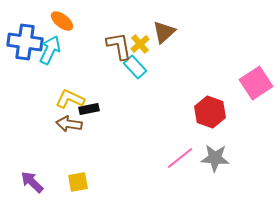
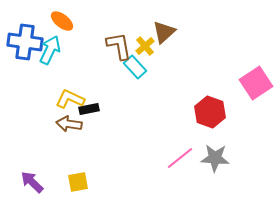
yellow cross: moved 5 px right, 2 px down
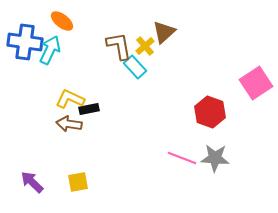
pink line: moved 2 px right; rotated 60 degrees clockwise
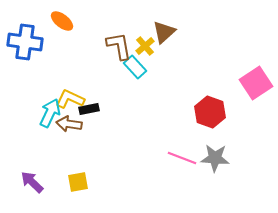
cyan arrow: moved 63 px down
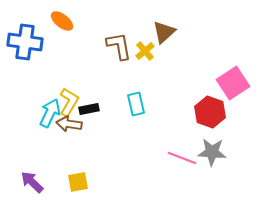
yellow cross: moved 5 px down
cyan rectangle: moved 1 px right, 37 px down; rotated 30 degrees clockwise
pink square: moved 23 px left
yellow L-shape: moved 1 px left, 3 px down; rotated 96 degrees clockwise
gray star: moved 3 px left, 6 px up
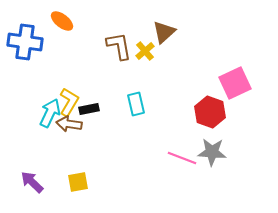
pink square: moved 2 px right; rotated 8 degrees clockwise
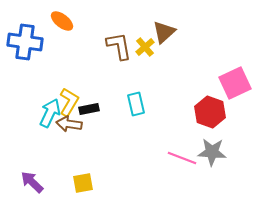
yellow cross: moved 4 px up
yellow square: moved 5 px right, 1 px down
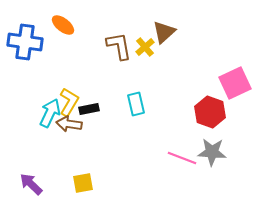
orange ellipse: moved 1 px right, 4 px down
purple arrow: moved 1 px left, 2 px down
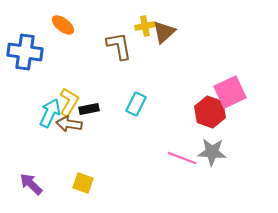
blue cross: moved 10 px down
yellow cross: moved 21 px up; rotated 30 degrees clockwise
pink square: moved 5 px left, 9 px down
cyan rectangle: rotated 40 degrees clockwise
yellow square: rotated 30 degrees clockwise
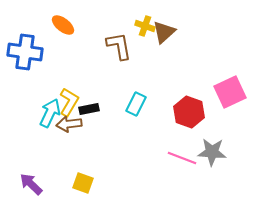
yellow cross: rotated 30 degrees clockwise
red hexagon: moved 21 px left
brown arrow: rotated 15 degrees counterclockwise
